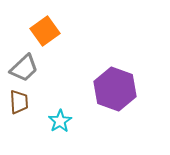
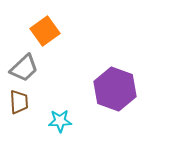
cyan star: rotated 30 degrees clockwise
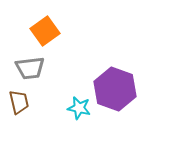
gray trapezoid: moved 6 px right; rotated 36 degrees clockwise
brown trapezoid: rotated 10 degrees counterclockwise
cyan star: moved 19 px right, 13 px up; rotated 15 degrees clockwise
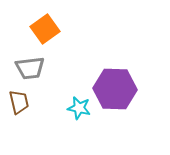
orange square: moved 2 px up
purple hexagon: rotated 18 degrees counterclockwise
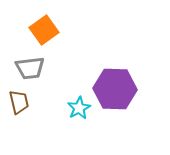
orange square: moved 1 px left, 1 px down
cyan star: rotated 30 degrees clockwise
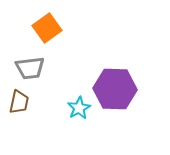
orange square: moved 3 px right, 2 px up
brown trapezoid: rotated 25 degrees clockwise
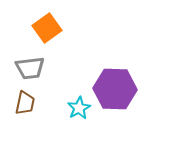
brown trapezoid: moved 6 px right, 1 px down
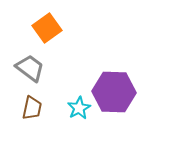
gray trapezoid: rotated 136 degrees counterclockwise
purple hexagon: moved 1 px left, 3 px down
brown trapezoid: moved 7 px right, 5 px down
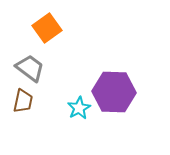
brown trapezoid: moved 9 px left, 7 px up
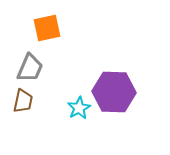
orange square: rotated 24 degrees clockwise
gray trapezoid: rotated 76 degrees clockwise
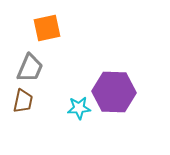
cyan star: rotated 25 degrees clockwise
